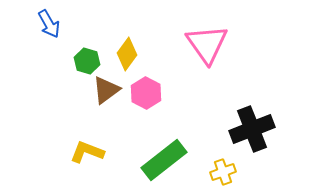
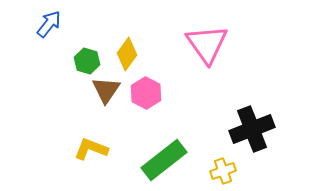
blue arrow: rotated 112 degrees counterclockwise
brown triangle: rotated 20 degrees counterclockwise
yellow L-shape: moved 4 px right, 3 px up
yellow cross: moved 1 px up
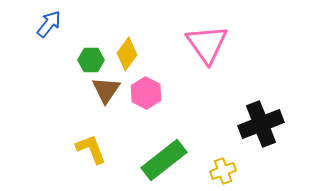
green hexagon: moved 4 px right, 1 px up; rotated 15 degrees counterclockwise
black cross: moved 9 px right, 5 px up
yellow L-shape: rotated 48 degrees clockwise
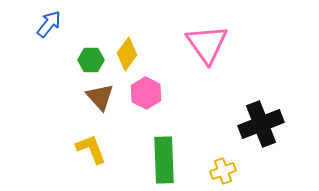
brown triangle: moved 6 px left, 7 px down; rotated 16 degrees counterclockwise
green rectangle: rotated 54 degrees counterclockwise
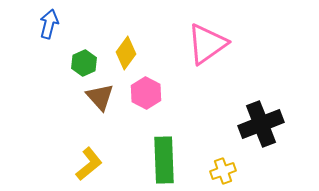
blue arrow: rotated 24 degrees counterclockwise
pink triangle: rotated 30 degrees clockwise
yellow diamond: moved 1 px left, 1 px up
green hexagon: moved 7 px left, 3 px down; rotated 25 degrees counterclockwise
yellow L-shape: moved 2 px left, 15 px down; rotated 72 degrees clockwise
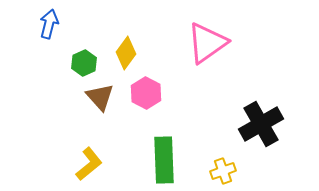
pink triangle: moved 1 px up
black cross: rotated 9 degrees counterclockwise
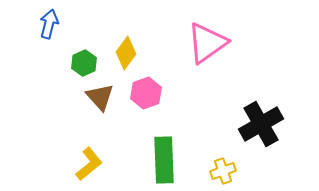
pink hexagon: rotated 12 degrees clockwise
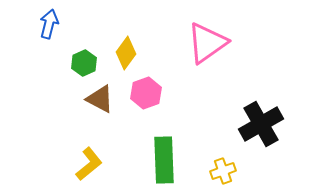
brown triangle: moved 2 px down; rotated 20 degrees counterclockwise
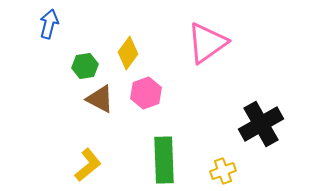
yellow diamond: moved 2 px right
green hexagon: moved 1 px right, 3 px down; rotated 15 degrees clockwise
yellow L-shape: moved 1 px left, 1 px down
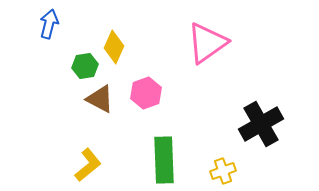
yellow diamond: moved 14 px left, 6 px up; rotated 12 degrees counterclockwise
